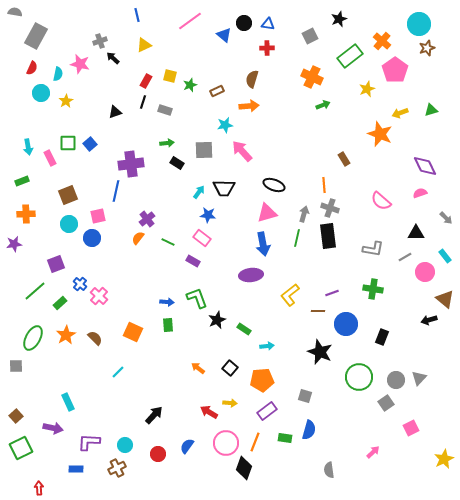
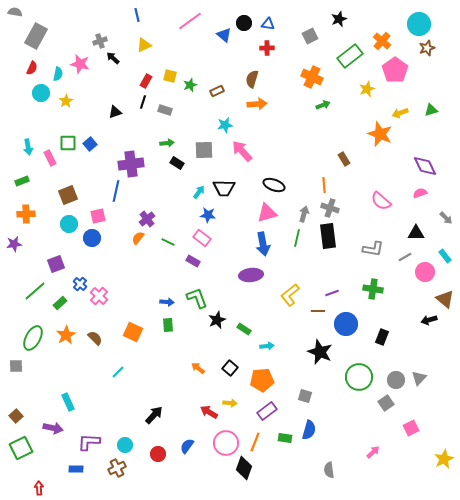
orange arrow at (249, 106): moved 8 px right, 2 px up
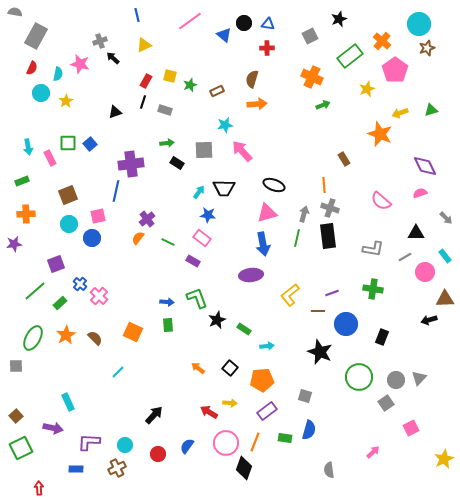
brown triangle at (445, 299): rotated 42 degrees counterclockwise
